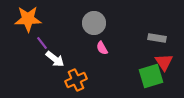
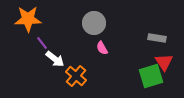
orange cross: moved 4 px up; rotated 25 degrees counterclockwise
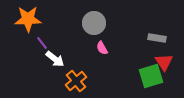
orange cross: moved 5 px down; rotated 10 degrees clockwise
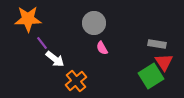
gray rectangle: moved 6 px down
green square: rotated 15 degrees counterclockwise
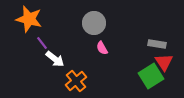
orange star: moved 1 px right; rotated 16 degrees clockwise
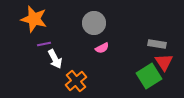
orange star: moved 5 px right
purple line: moved 2 px right, 1 px down; rotated 64 degrees counterclockwise
pink semicircle: rotated 88 degrees counterclockwise
white arrow: rotated 24 degrees clockwise
green square: moved 2 px left
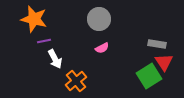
gray circle: moved 5 px right, 4 px up
purple line: moved 3 px up
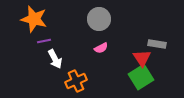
pink semicircle: moved 1 px left
red triangle: moved 22 px left, 4 px up
green square: moved 8 px left, 1 px down
orange cross: rotated 15 degrees clockwise
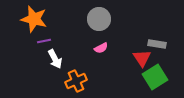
green square: moved 14 px right
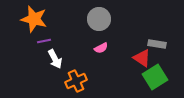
red triangle: rotated 24 degrees counterclockwise
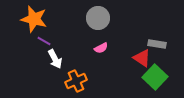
gray circle: moved 1 px left, 1 px up
purple line: rotated 40 degrees clockwise
green square: rotated 15 degrees counterclockwise
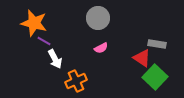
orange star: moved 4 px down
